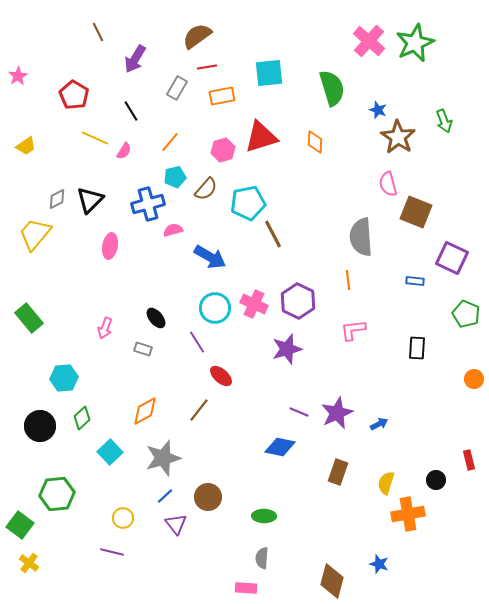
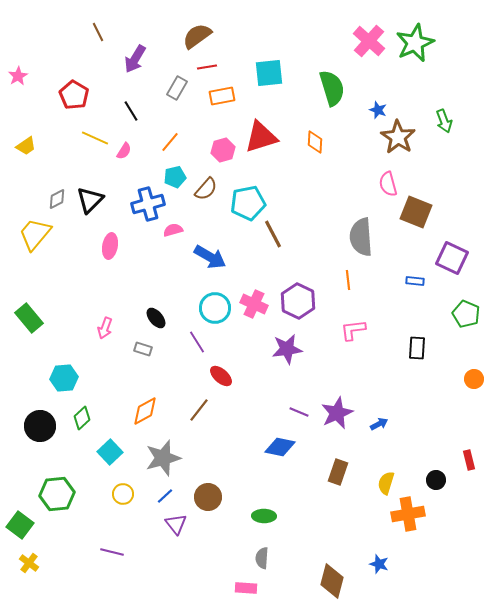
purple star at (287, 349): rotated 8 degrees clockwise
yellow circle at (123, 518): moved 24 px up
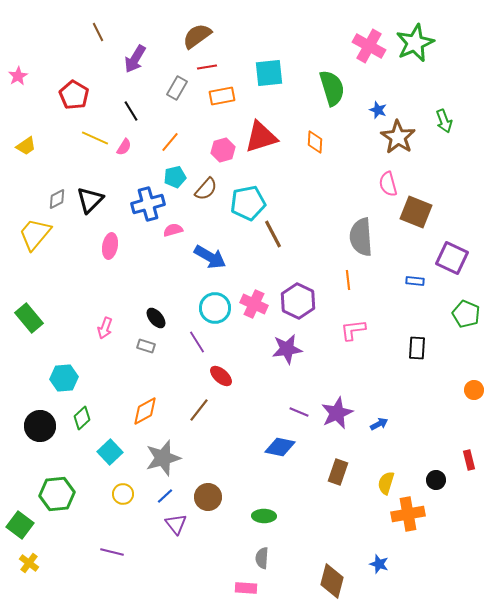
pink cross at (369, 41): moved 5 px down; rotated 12 degrees counterclockwise
pink semicircle at (124, 151): moved 4 px up
gray rectangle at (143, 349): moved 3 px right, 3 px up
orange circle at (474, 379): moved 11 px down
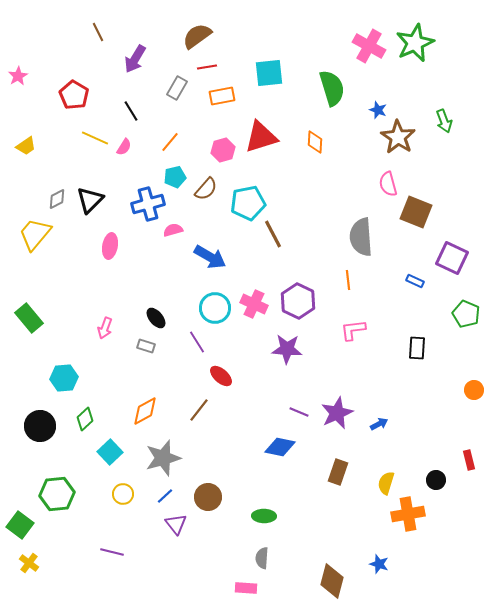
blue rectangle at (415, 281): rotated 18 degrees clockwise
purple star at (287, 349): rotated 12 degrees clockwise
green diamond at (82, 418): moved 3 px right, 1 px down
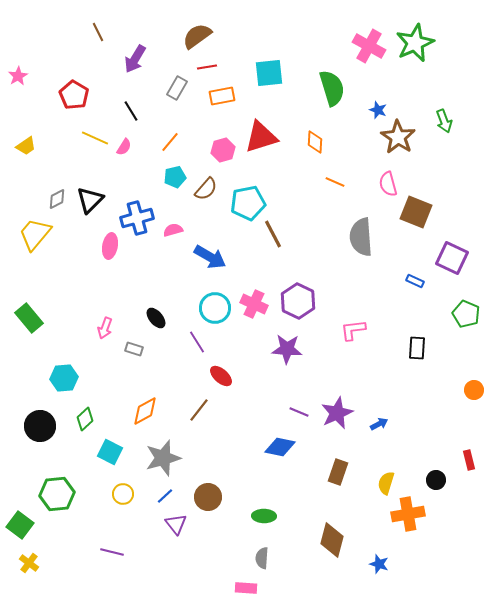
blue cross at (148, 204): moved 11 px left, 14 px down
orange line at (348, 280): moved 13 px left, 98 px up; rotated 60 degrees counterclockwise
gray rectangle at (146, 346): moved 12 px left, 3 px down
cyan square at (110, 452): rotated 20 degrees counterclockwise
brown diamond at (332, 581): moved 41 px up
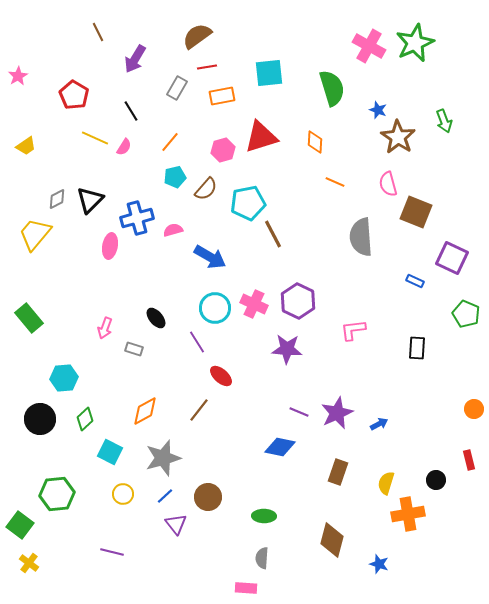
orange circle at (474, 390): moved 19 px down
black circle at (40, 426): moved 7 px up
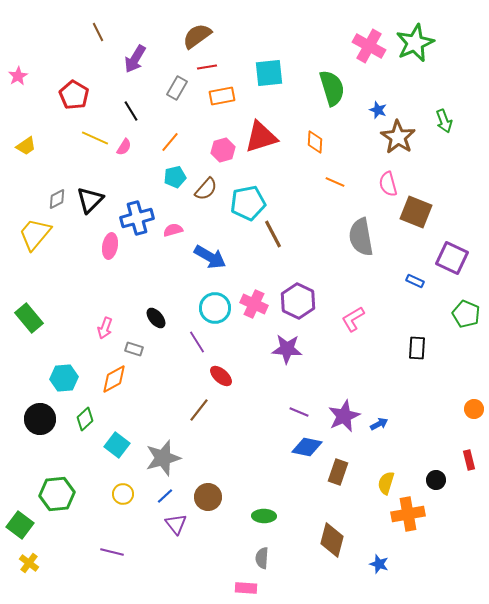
gray semicircle at (361, 237): rotated 6 degrees counterclockwise
pink L-shape at (353, 330): moved 11 px up; rotated 24 degrees counterclockwise
orange diamond at (145, 411): moved 31 px left, 32 px up
purple star at (337, 413): moved 7 px right, 3 px down
blue diamond at (280, 447): moved 27 px right
cyan square at (110, 452): moved 7 px right, 7 px up; rotated 10 degrees clockwise
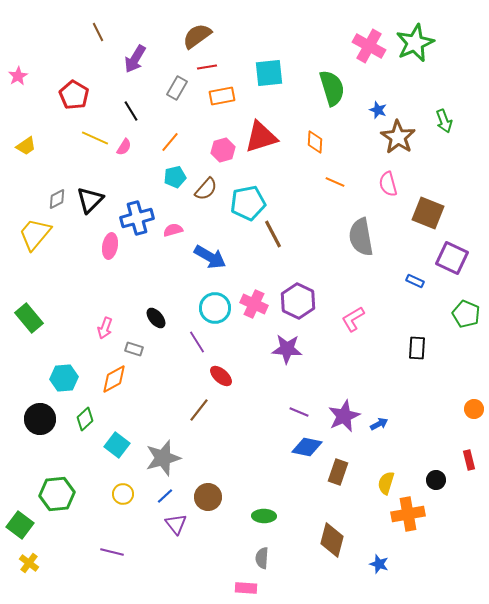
brown square at (416, 212): moved 12 px right, 1 px down
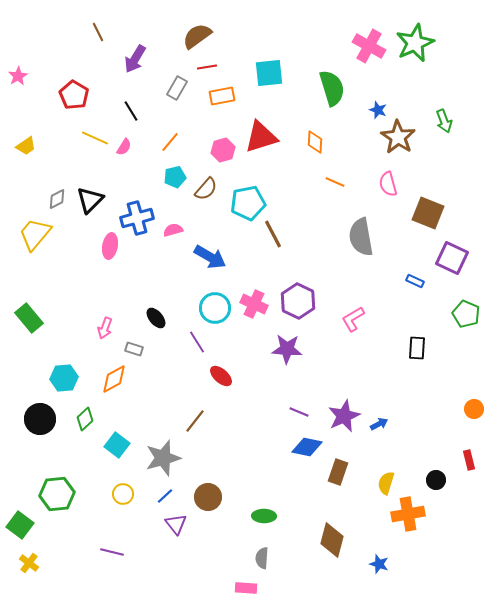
brown line at (199, 410): moved 4 px left, 11 px down
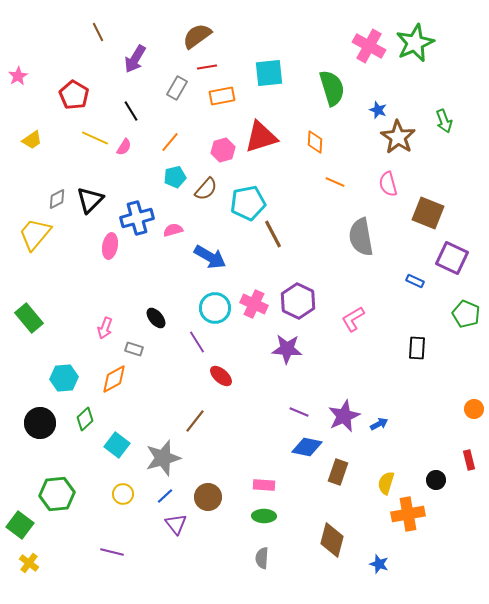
yellow trapezoid at (26, 146): moved 6 px right, 6 px up
black circle at (40, 419): moved 4 px down
pink rectangle at (246, 588): moved 18 px right, 103 px up
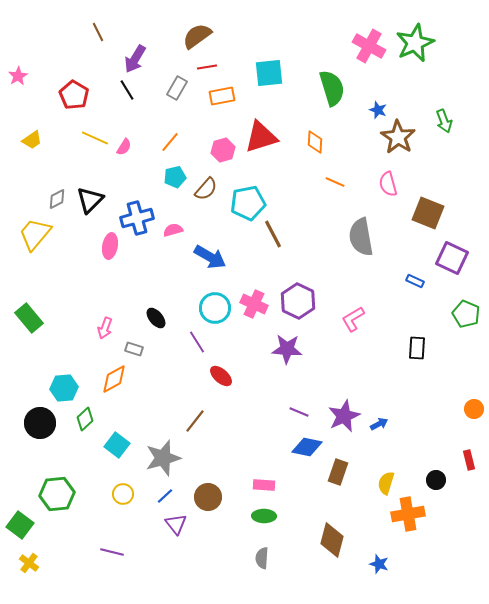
black line at (131, 111): moved 4 px left, 21 px up
cyan hexagon at (64, 378): moved 10 px down
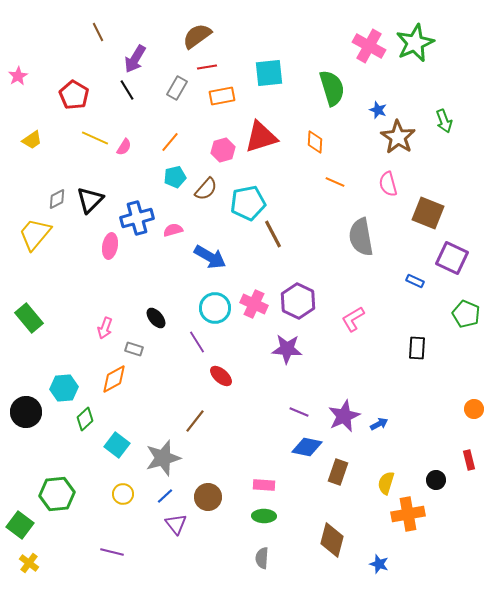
black circle at (40, 423): moved 14 px left, 11 px up
